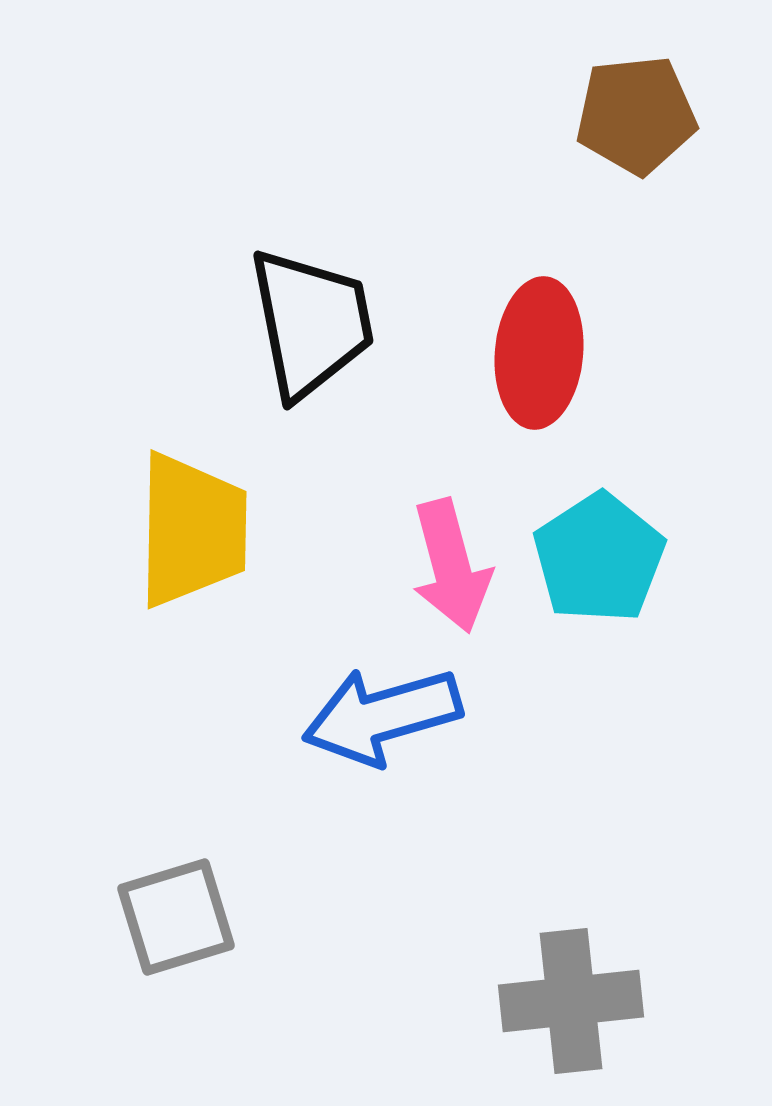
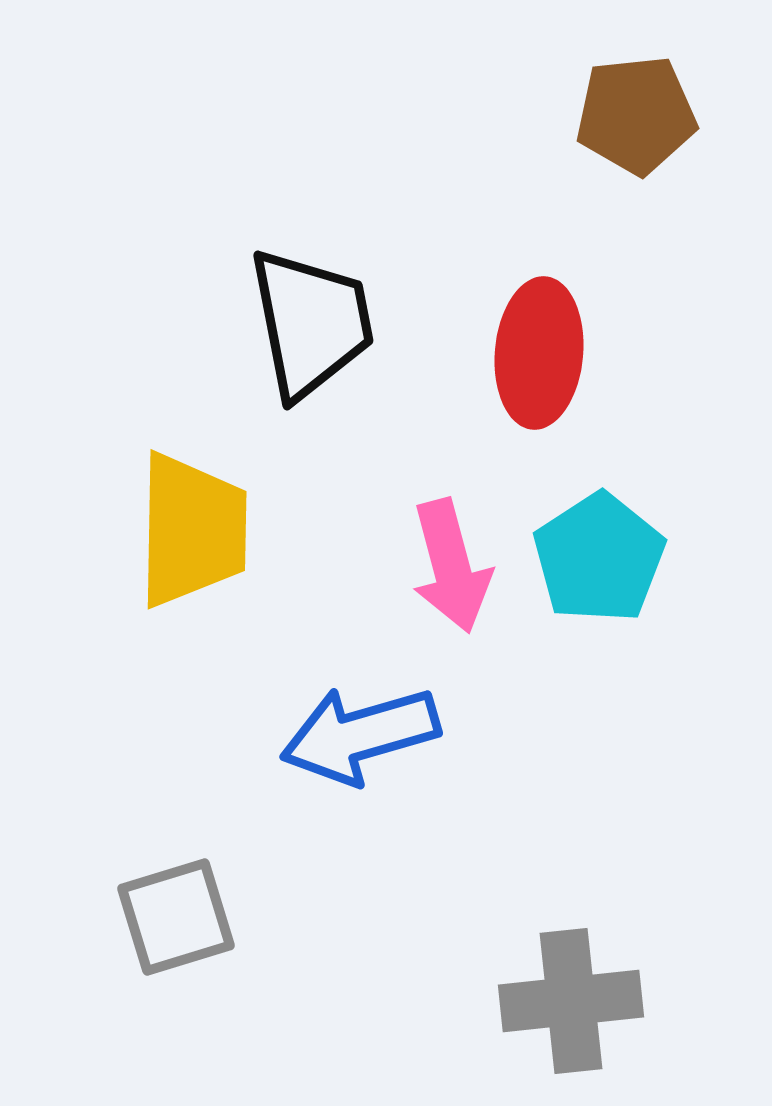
blue arrow: moved 22 px left, 19 px down
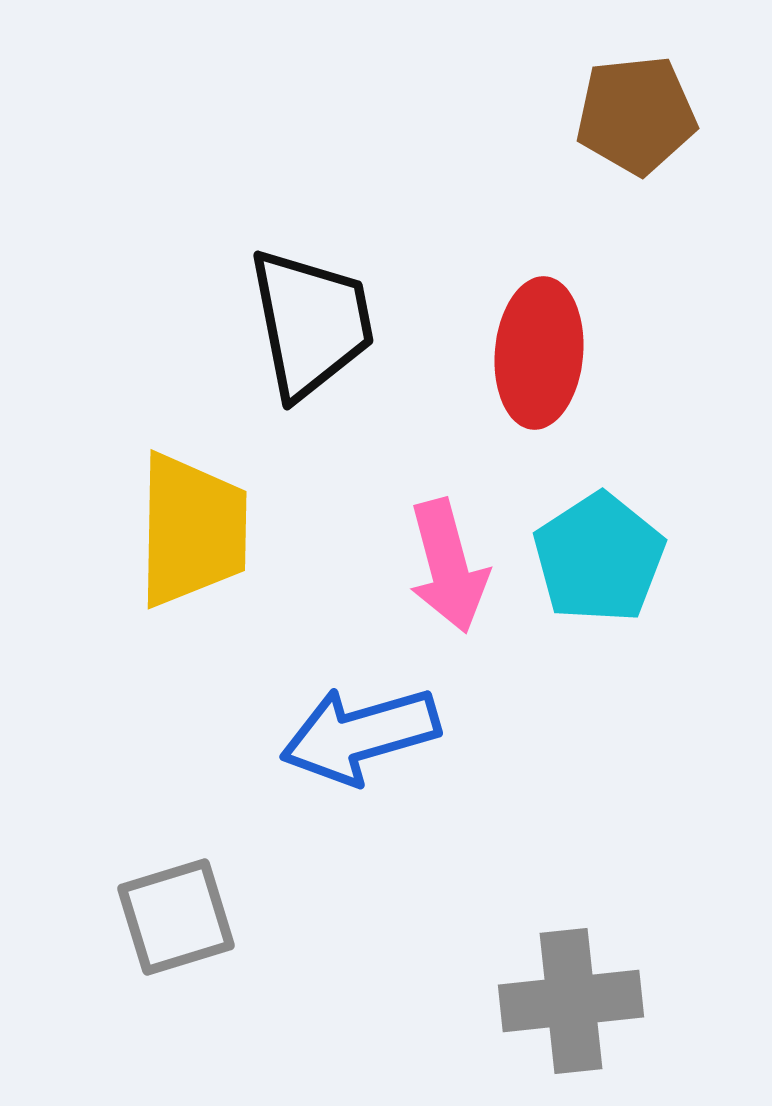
pink arrow: moved 3 px left
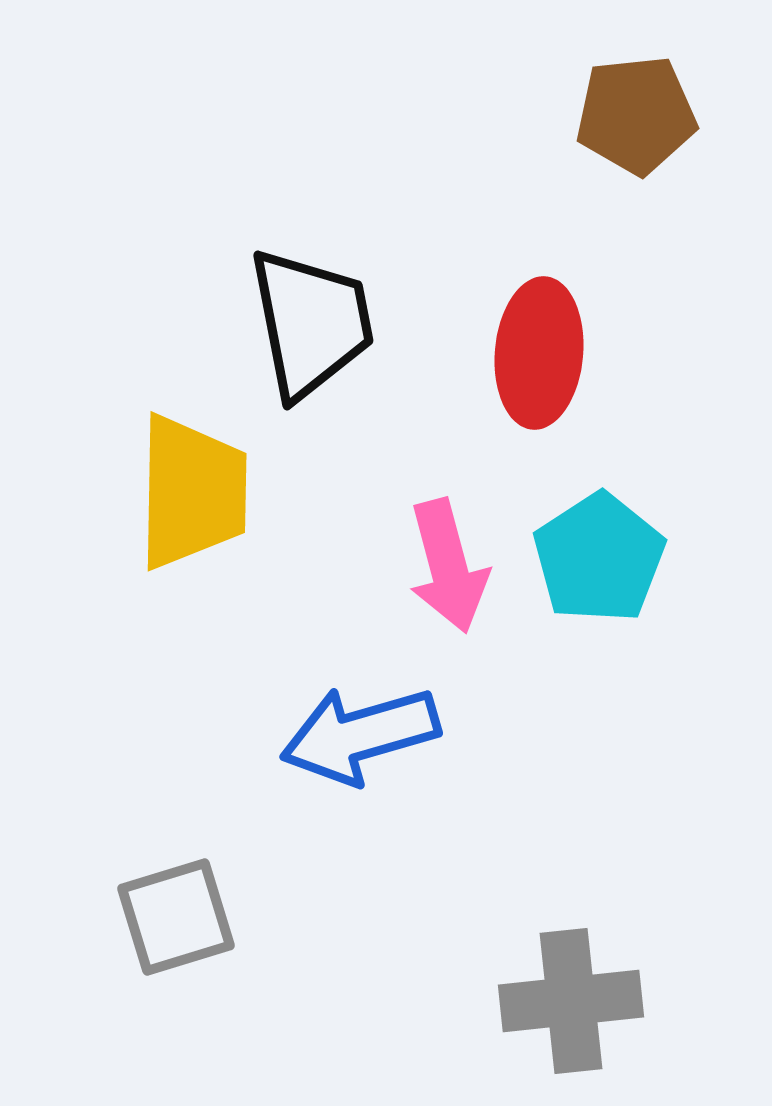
yellow trapezoid: moved 38 px up
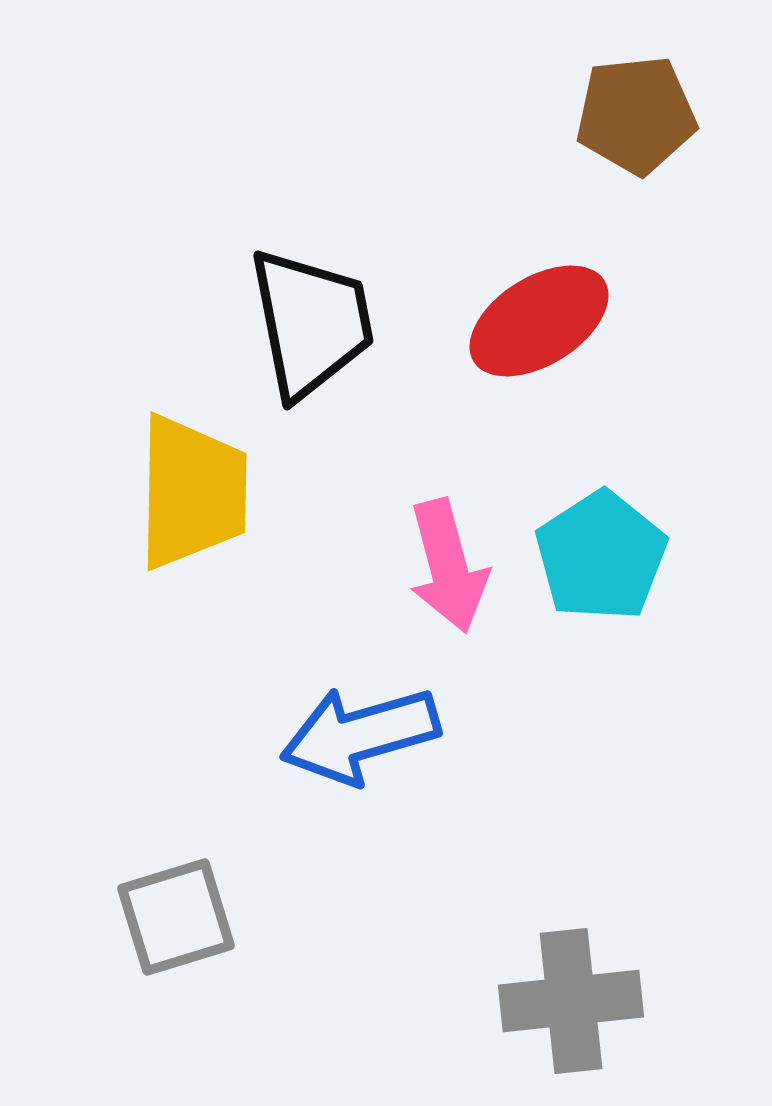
red ellipse: moved 32 px up; rotated 53 degrees clockwise
cyan pentagon: moved 2 px right, 2 px up
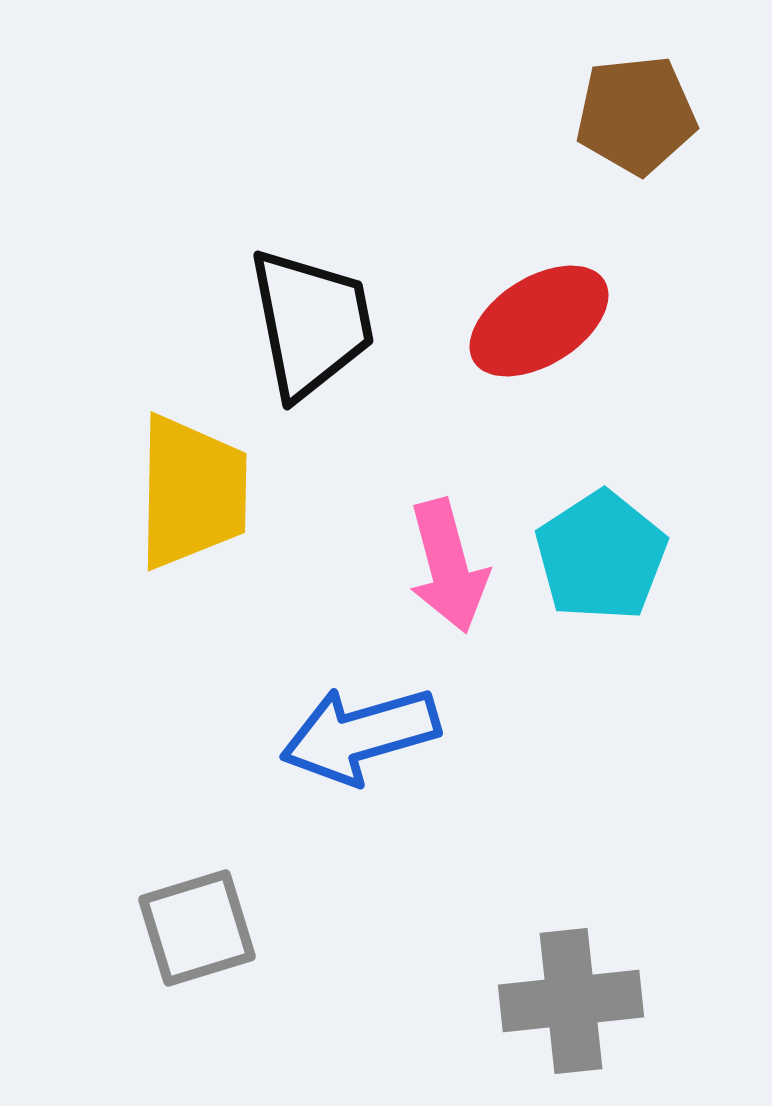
gray square: moved 21 px right, 11 px down
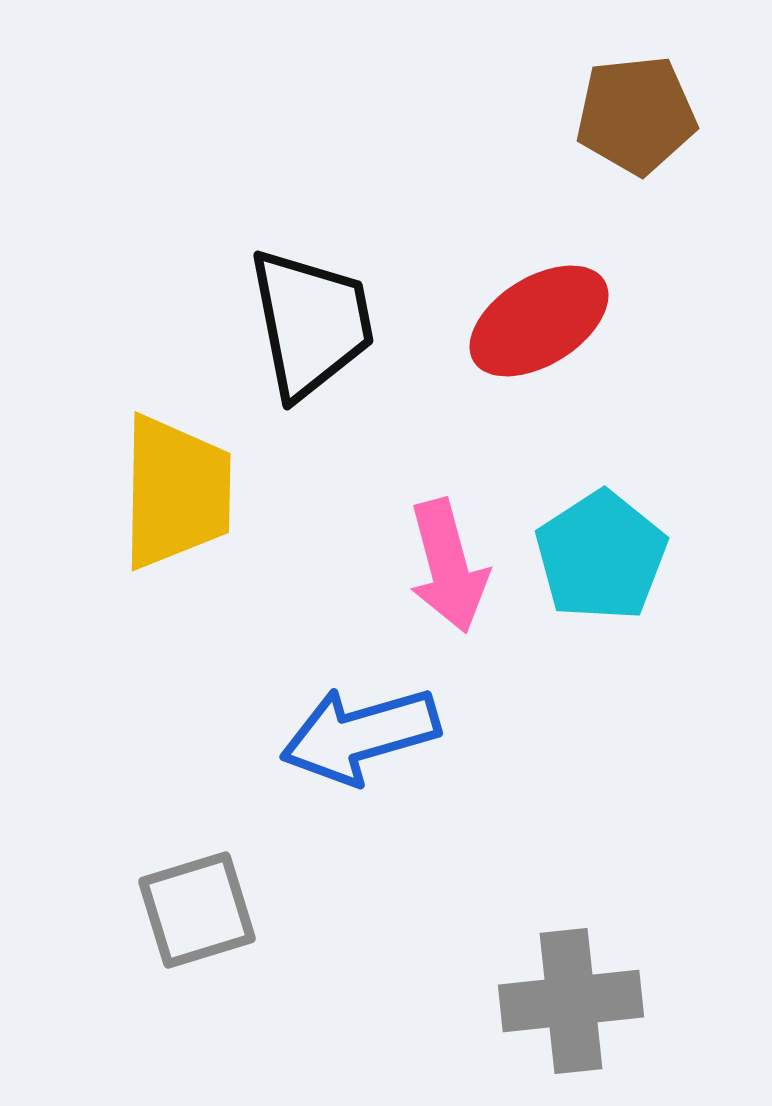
yellow trapezoid: moved 16 px left
gray square: moved 18 px up
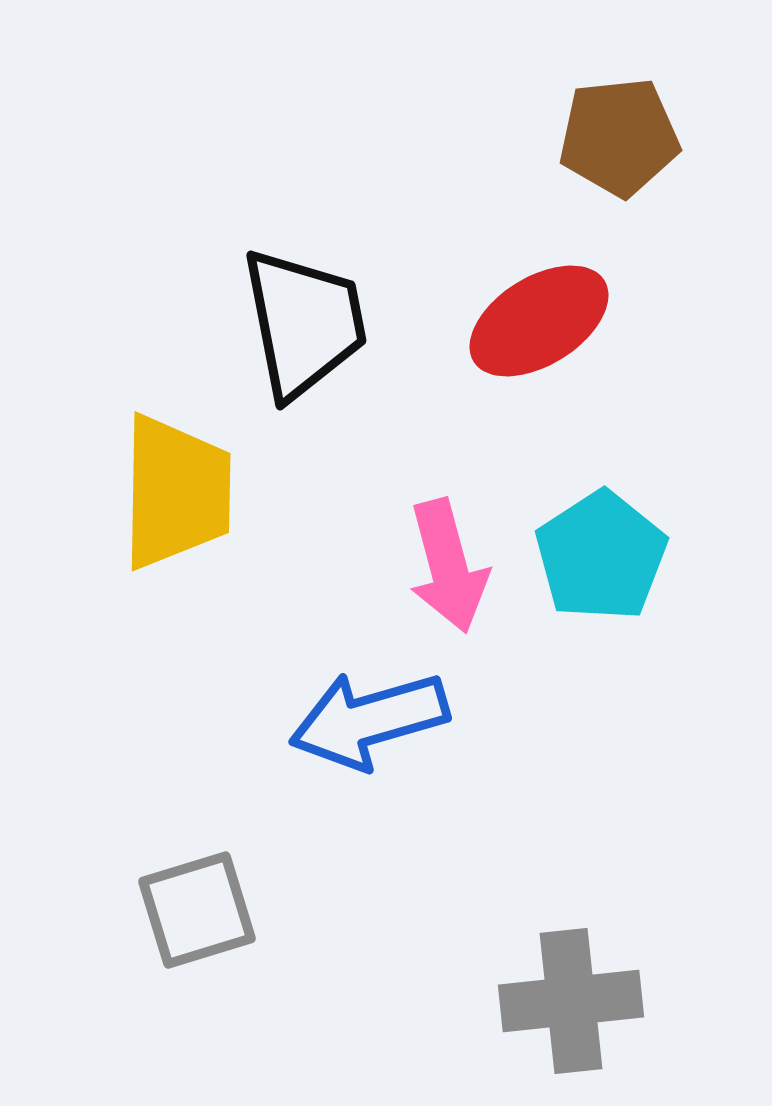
brown pentagon: moved 17 px left, 22 px down
black trapezoid: moved 7 px left
blue arrow: moved 9 px right, 15 px up
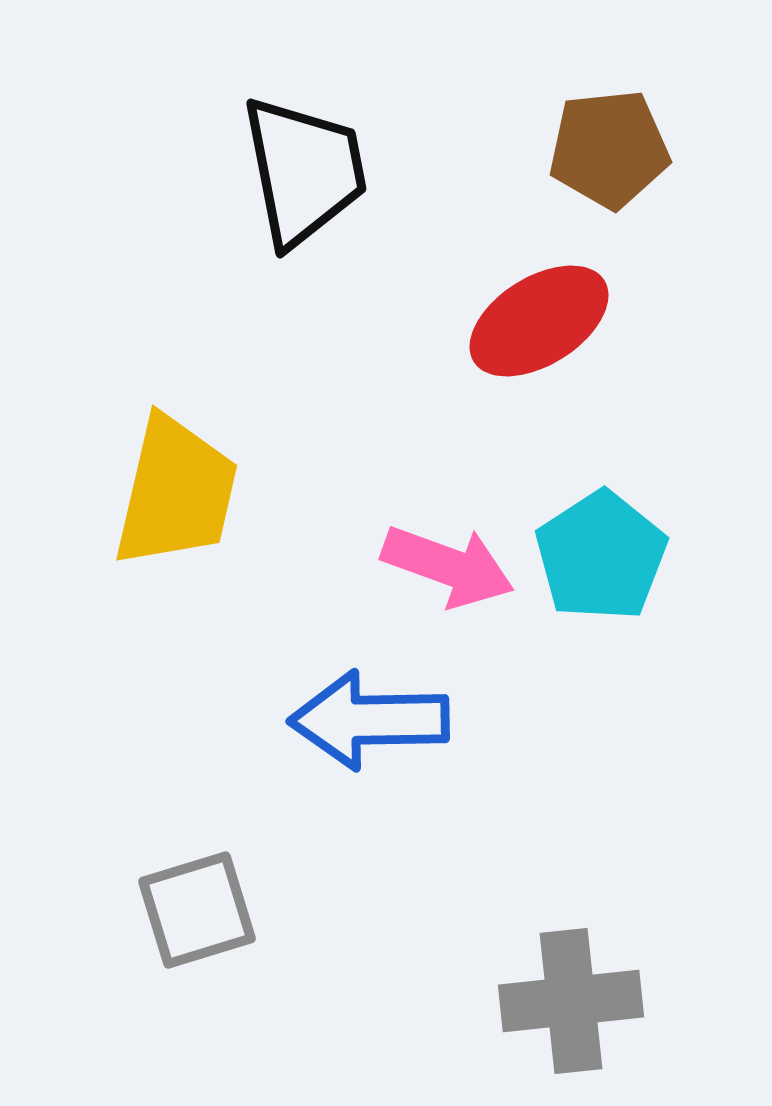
brown pentagon: moved 10 px left, 12 px down
black trapezoid: moved 152 px up
yellow trapezoid: rotated 12 degrees clockwise
pink arrow: rotated 55 degrees counterclockwise
blue arrow: rotated 15 degrees clockwise
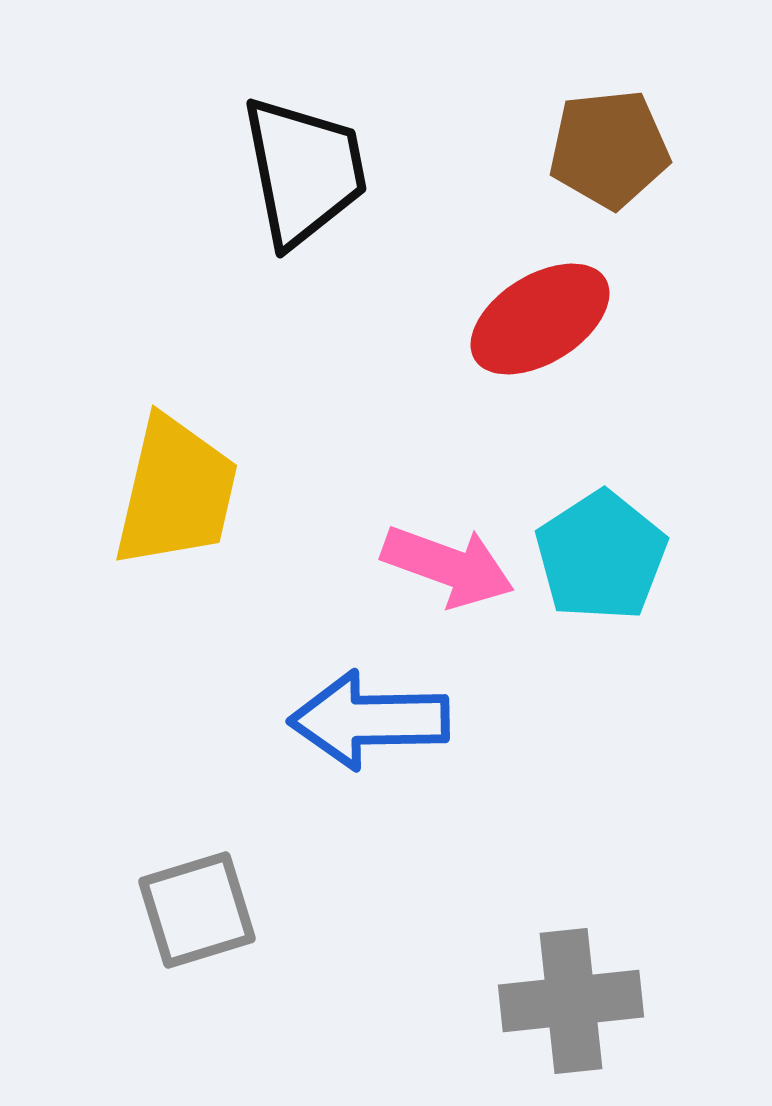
red ellipse: moved 1 px right, 2 px up
